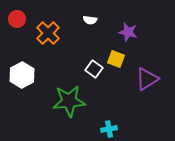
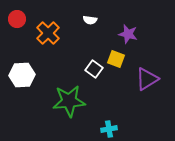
purple star: moved 2 px down
white hexagon: rotated 25 degrees clockwise
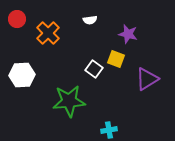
white semicircle: rotated 16 degrees counterclockwise
cyan cross: moved 1 px down
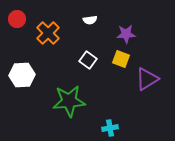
purple star: moved 2 px left; rotated 18 degrees counterclockwise
yellow square: moved 5 px right
white square: moved 6 px left, 9 px up
cyan cross: moved 1 px right, 2 px up
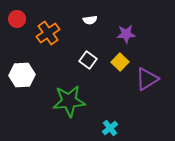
orange cross: rotated 10 degrees clockwise
yellow square: moved 1 px left, 3 px down; rotated 24 degrees clockwise
cyan cross: rotated 28 degrees counterclockwise
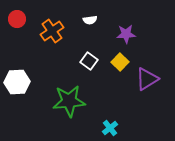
orange cross: moved 4 px right, 2 px up
white square: moved 1 px right, 1 px down
white hexagon: moved 5 px left, 7 px down
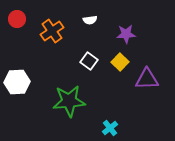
purple triangle: rotated 30 degrees clockwise
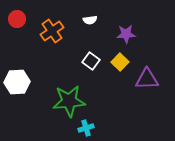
white square: moved 2 px right
cyan cross: moved 24 px left; rotated 21 degrees clockwise
